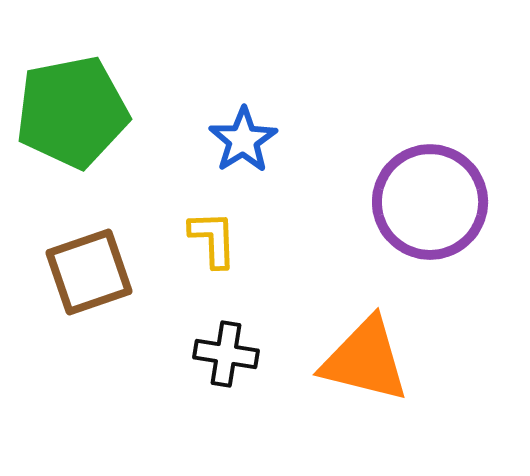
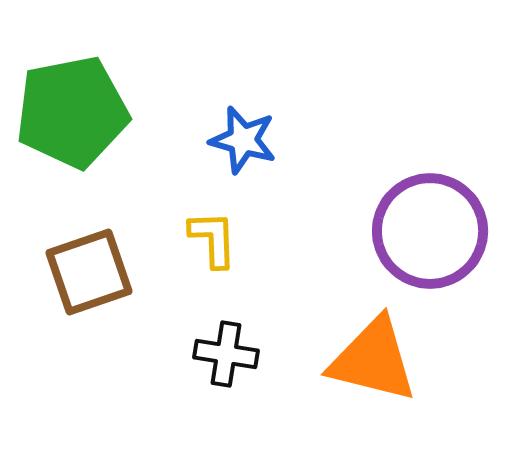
blue star: rotated 24 degrees counterclockwise
purple circle: moved 29 px down
orange triangle: moved 8 px right
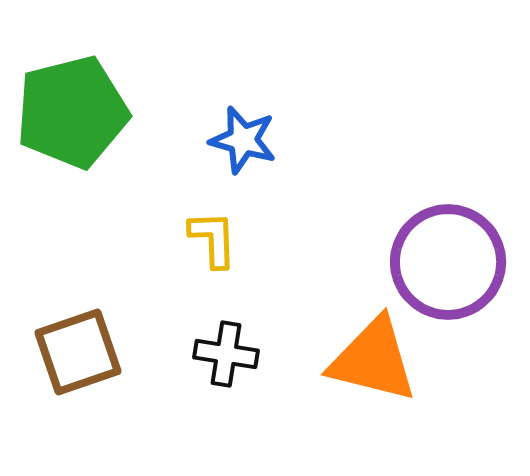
green pentagon: rotated 3 degrees counterclockwise
purple circle: moved 18 px right, 31 px down
brown square: moved 11 px left, 80 px down
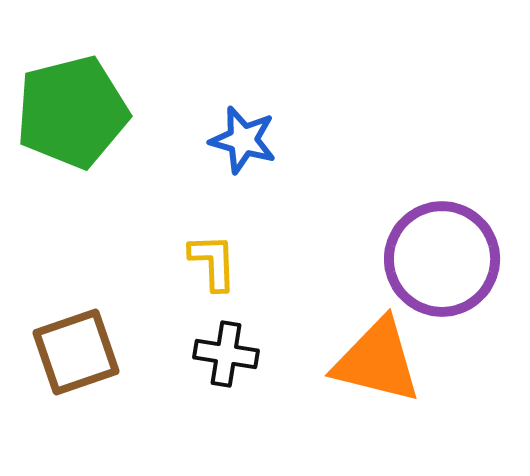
yellow L-shape: moved 23 px down
purple circle: moved 6 px left, 3 px up
brown square: moved 2 px left
orange triangle: moved 4 px right, 1 px down
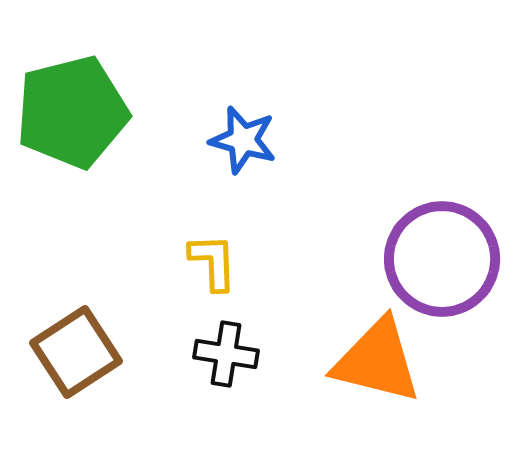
brown square: rotated 14 degrees counterclockwise
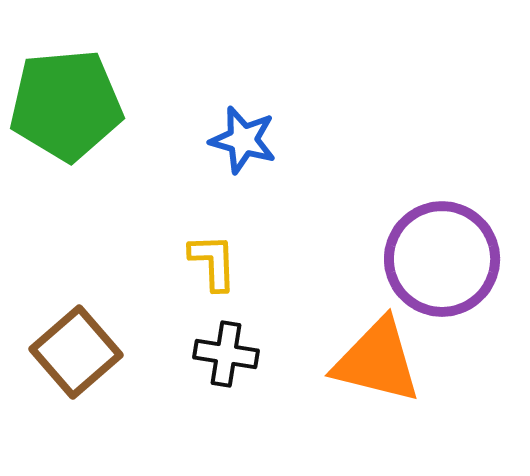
green pentagon: moved 6 px left, 7 px up; rotated 9 degrees clockwise
brown square: rotated 8 degrees counterclockwise
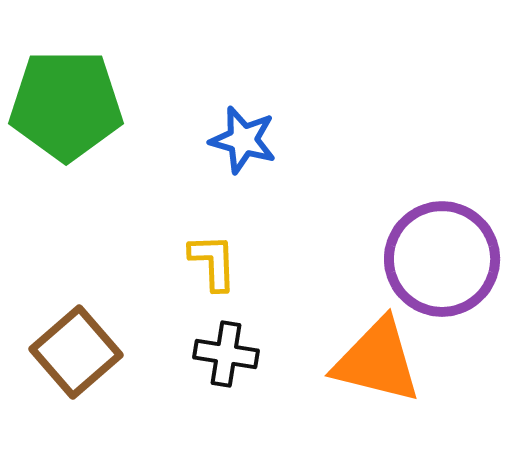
green pentagon: rotated 5 degrees clockwise
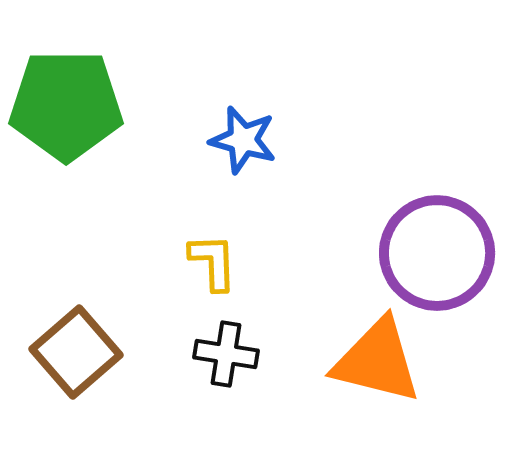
purple circle: moved 5 px left, 6 px up
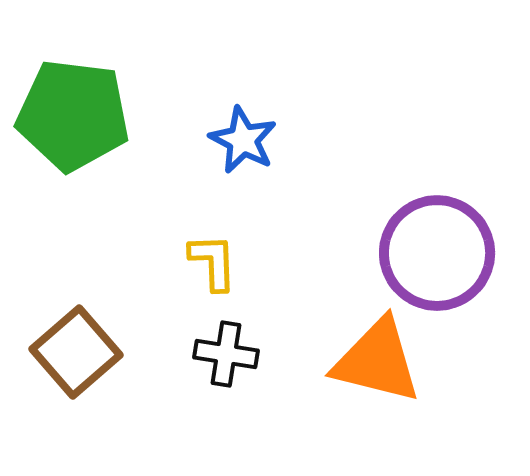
green pentagon: moved 7 px right, 10 px down; rotated 7 degrees clockwise
blue star: rotated 12 degrees clockwise
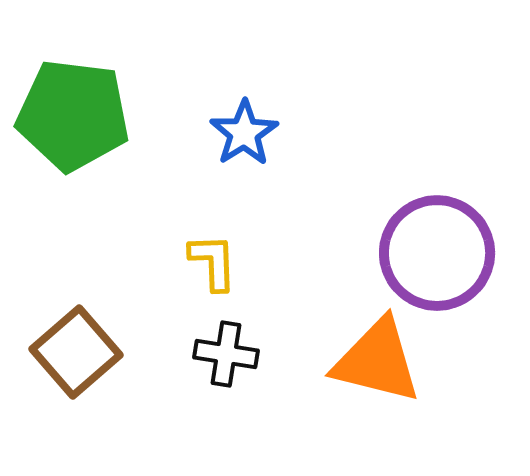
blue star: moved 1 px right, 7 px up; rotated 12 degrees clockwise
